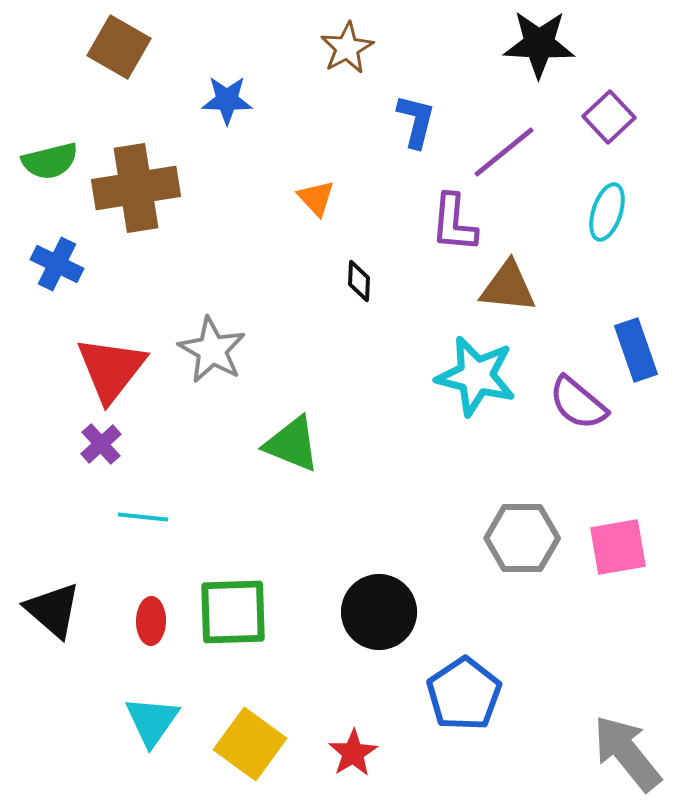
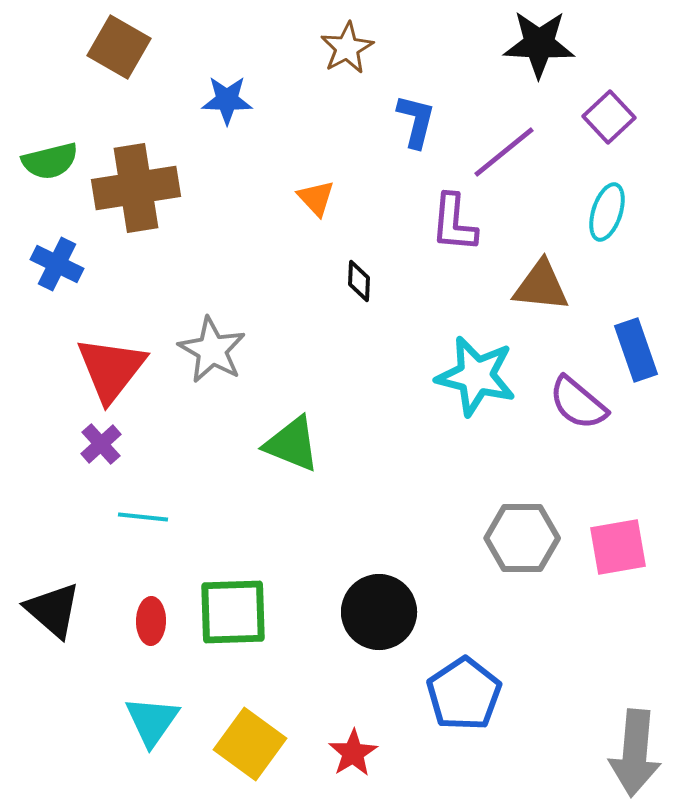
brown triangle: moved 33 px right, 1 px up
gray arrow: moved 8 px right; rotated 136 degrees counterclockwise
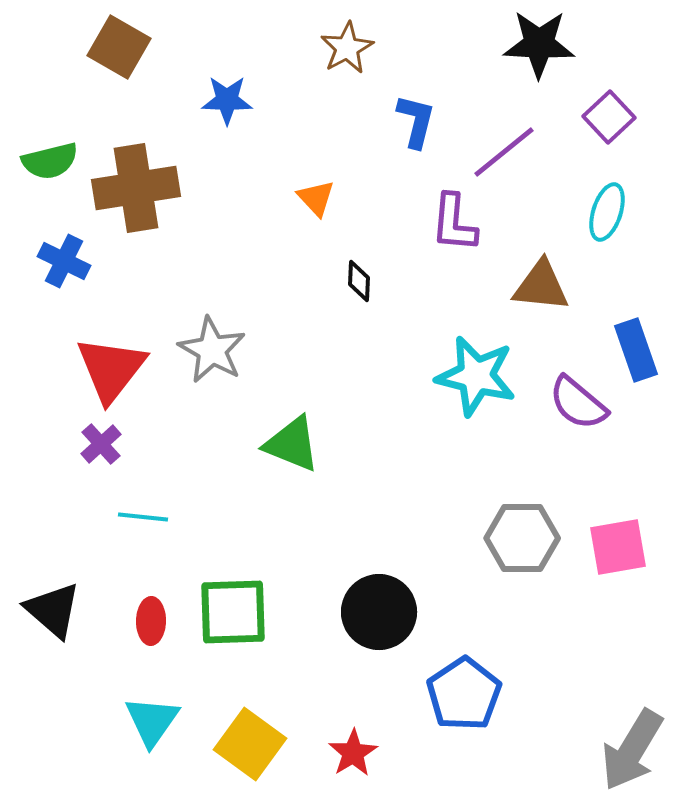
blue cross: moved 7 px right, 3 px up
gray arrow: moved 3 px left, 3 px up; rotated 26 degrees clockwise
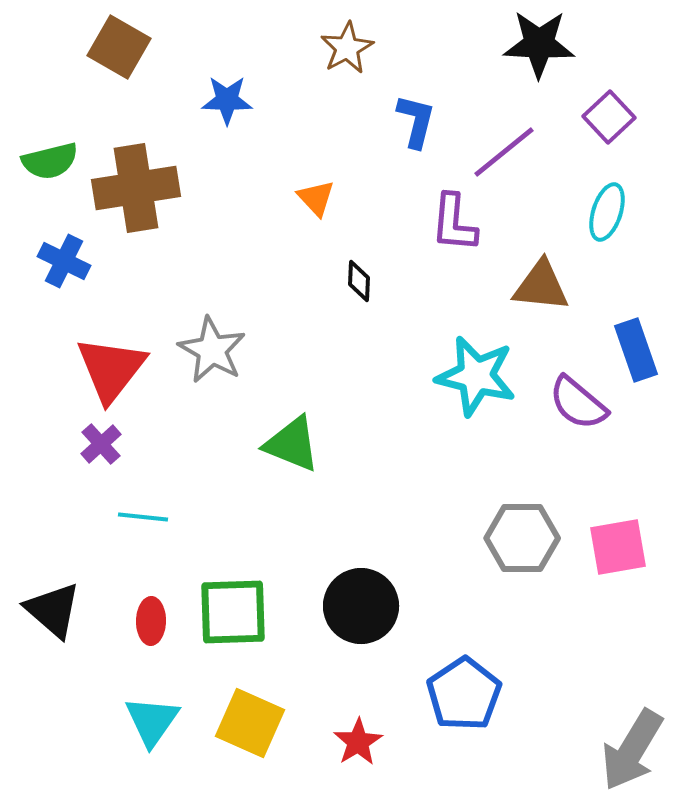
black circle: moved 18 px left, 6 px up
yellow square: moved 21 px up; rotated 12 degrees counterclockwise
red star: moved 5 px right, 11 px up
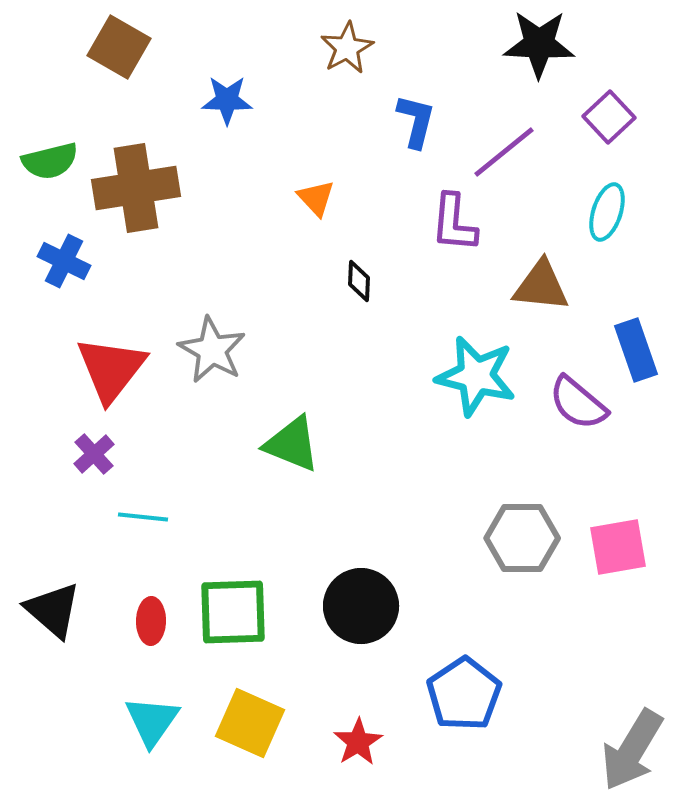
purple cross: moved 7 px left, 10 px down
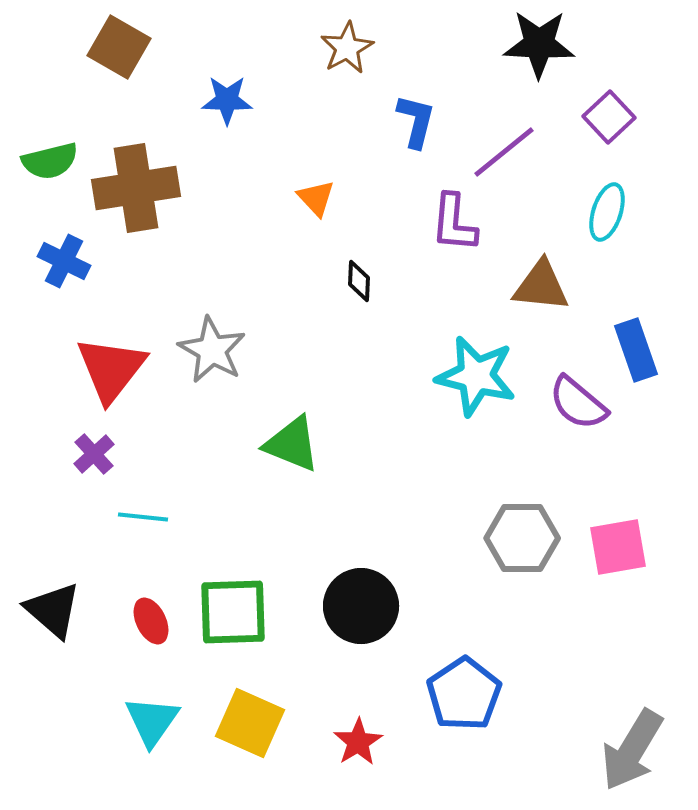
red ellipse: rotated 27 degrees counterclockwise
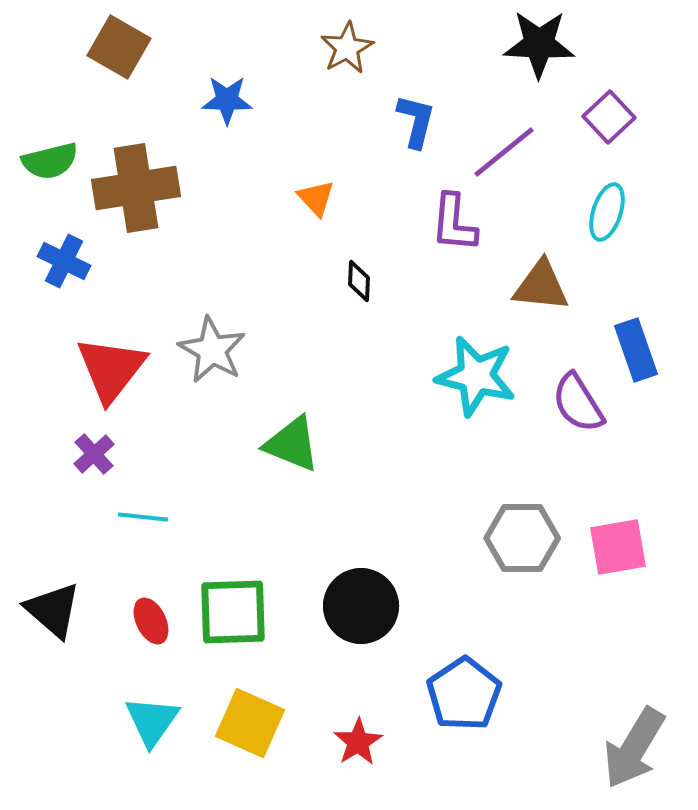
purple semicircle: rotated 18 degrees clockwise
gray arrow: moved 2 px right, 2 px up
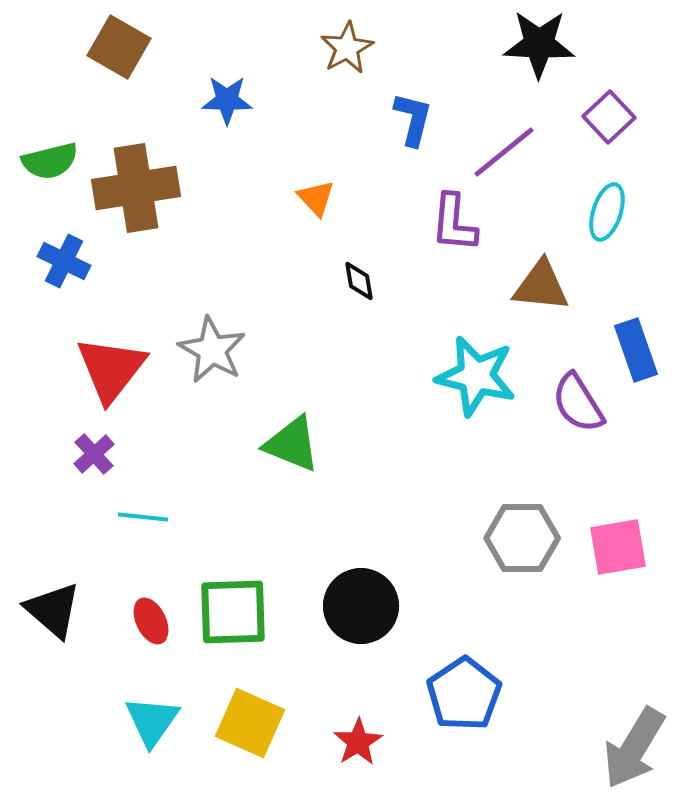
blue L-shape: moved 3 px left, 2 px up
black diamond: rotated 12 degrees counterclockwise
